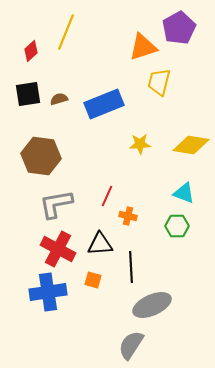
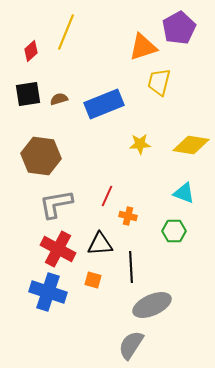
green hexagon: moved 3 px left, 5 px down
blue cross: rotated 27 degrees clockwise
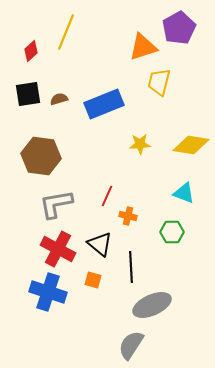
green hexagon: moved 2 px left, 1 px down
black triangle: rotated 44 degrees clockwise
